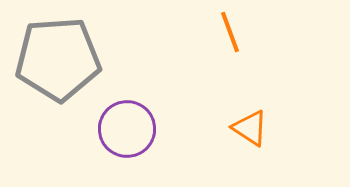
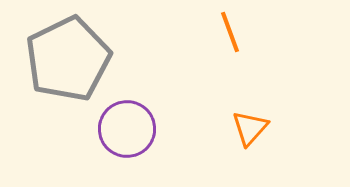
gray pentagon: moved 10 px right; rotated 22 degrees counterclockwise
orange triangle: rotated 39 degrees clockwise
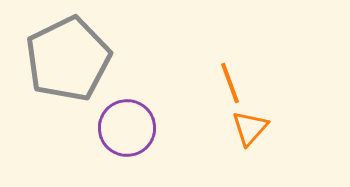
orange line: moved 51 px down
purple circle: moved 1 px up
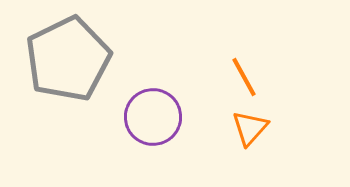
orange line: moved 14 px right, 6 px up; rotated 9 degrees counterclockwise
purple circle: moved 26 px right, 11 px up
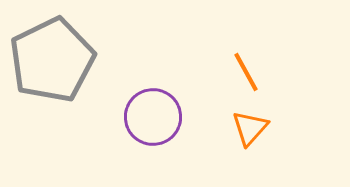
gray pentagon: moved 16 px left, 1 px down
orange line: moved 2 px right, 5 px up
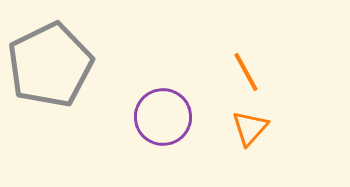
gray pentagon: moved 2 px left, 5 px down
purple circle: moved 10 px right
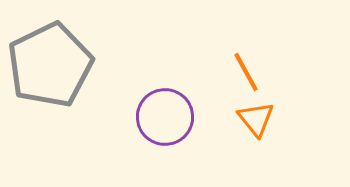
purple circle: moved 2 px right
orange triangle: moved 6 px right, 9 px up; rotated 21 degrees counterclockwise
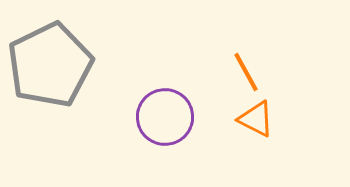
orange triangle: rotated 24 degrees counterclockwise
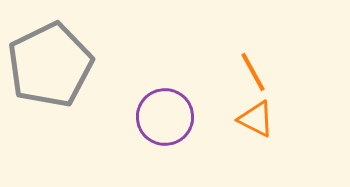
orange line: moved 7 px right
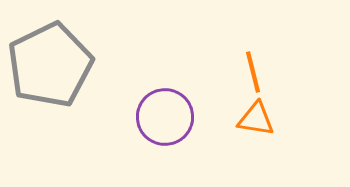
orange line: rotated 15 degrees clockwise
orange triangle: rotated 18 degrees counterclockwise
